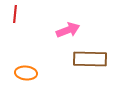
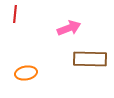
pink arrow: moved 1 px right, 2 px up
orange ellipse: rotated 15 degrees counterclockwise
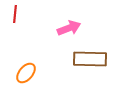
orange ellipse: rotated 40 degrees counterclockwise
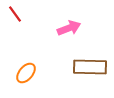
red line: rotated 42 degrees counterclockwise
brown rectangle: moved 8 px down
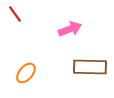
pink arrow: moved 1 px right, 1 px down
